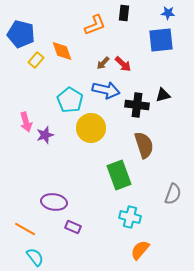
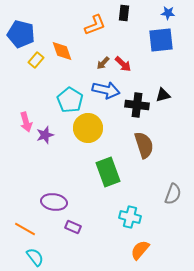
yellow circle: moved 3 px left
green rectangle: moved 11 px left, 3 px up
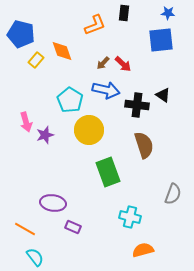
black triangle: rotated 49 degrees clockwise
yellow circle: moved 1 px right, 2 px down
purple ellipse: moved 1 px left, 1 px down
orange semicircle: moved 3 px right; rotated 35 degrees clockwise
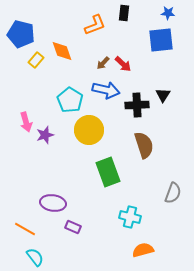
black triangle: rotated 28 degrees clockwise
black cross: rotated 10 degrees counterclockwise
gray semicircle: moved 1 px up
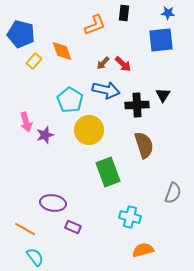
yellow rectangle: moved 2 px left, 1 px down
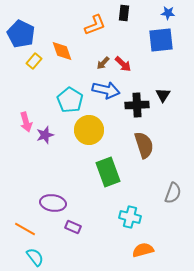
blue pentagon: rotated 12 degrees clockwise
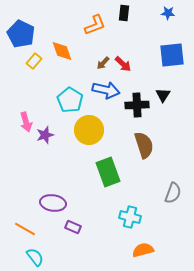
blue square: moved 11 px right, 15 px down
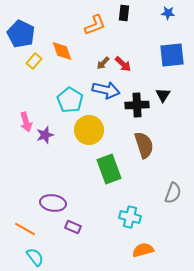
green rectangle: moved 1 px right, 3 px up
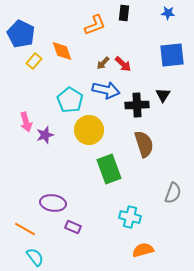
brown semicircle: moved 1 px up
